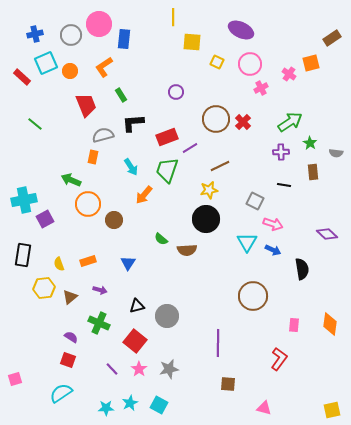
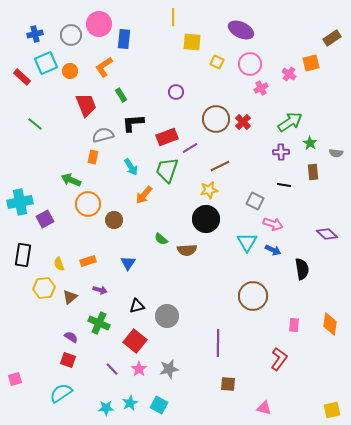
cyan cross at (24, 200): moved 4 px left, 2 px down
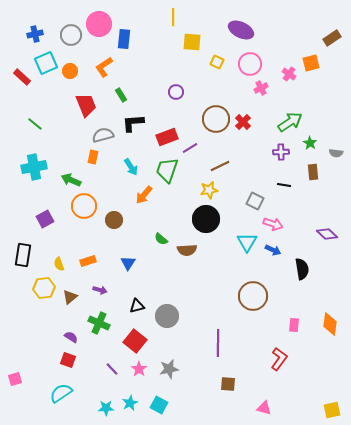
cyan cross at (20, 202): moved 14 px right, 35 px up
orange circle at (88, 204): moved 4 px left, 2 px down
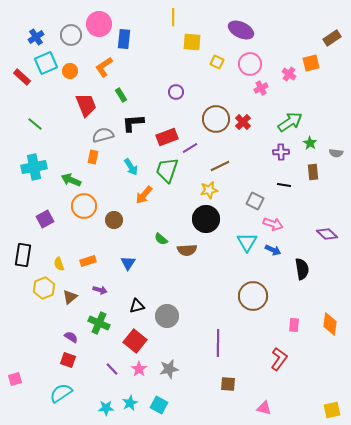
blue cross at (35, 34): moved 1 px right, 3 px down; rotated 21 degrees counterclockwise
yellow hexagon at (44, 288): rotated 15 degrees counterclockwise
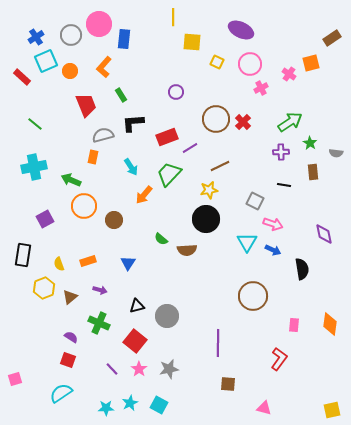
cyan square at (46, 63): moved 2 px up
orange L-shape at (104, 67): rotated 15 degrees counterclockwise
green trapezoid at (167, 170): moved 2 px right, 4 px down; rotated 24 degrees clockwise
purple diamond at (327, 234): moved 3 px left; rotated 35 degrees clockwise
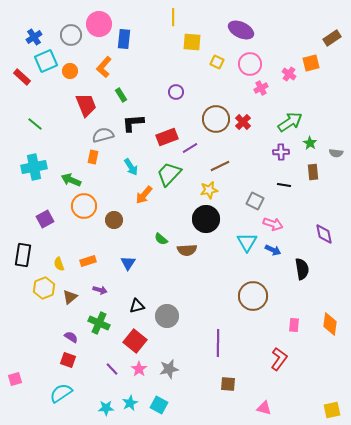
blue cross at (36, 37): moved 2 px left
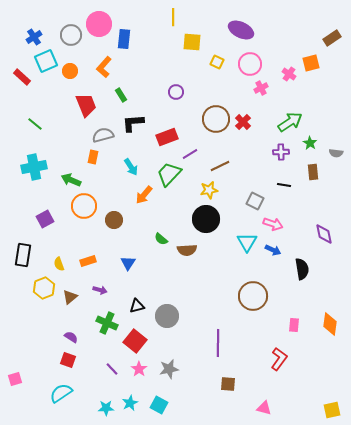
purple line at (190, 148): moved 6 px down
green cross at (99, 323): moved 8 px right
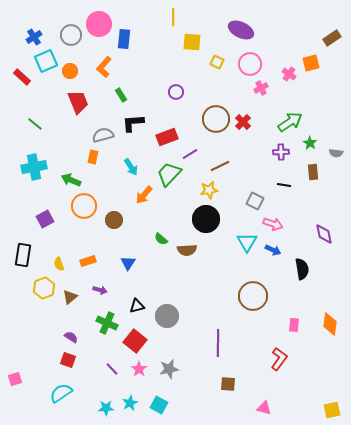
red trapezoid at (86, 105): moved 8 px left, 3 px up
